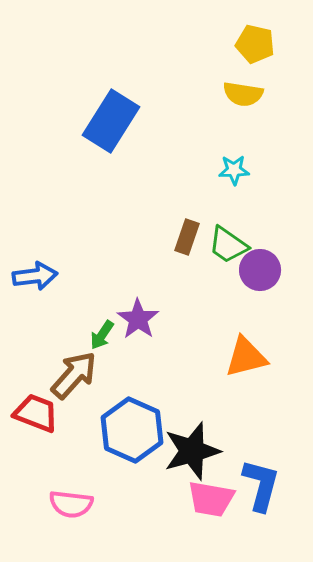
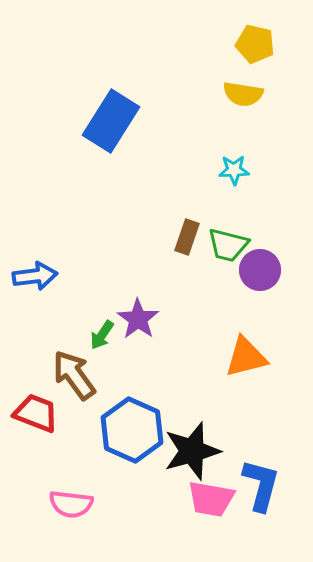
green trapezoid: rotated 21 degrees counterclockwise
brown arrow: rotated 78 degrees counterclockwise
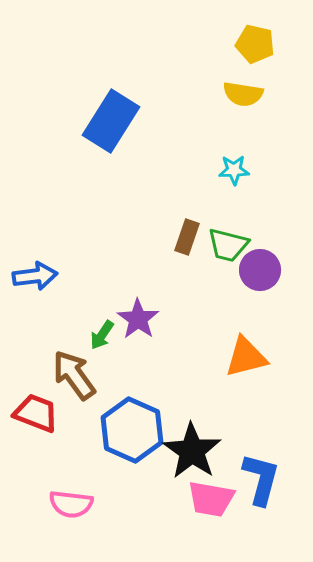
black star: rotated 22 degrees counterclockwise
blue L-shape: moved 6 px up
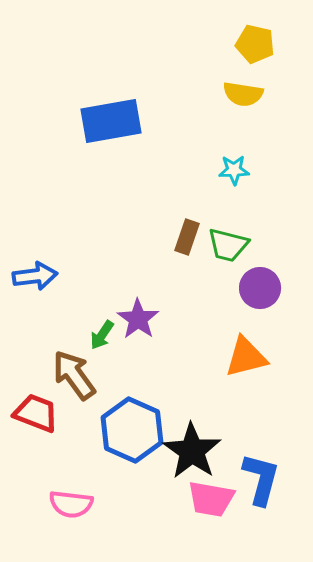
blue rectangle: rotated 48 degrees clockwise
purple circle: moved 18 px down
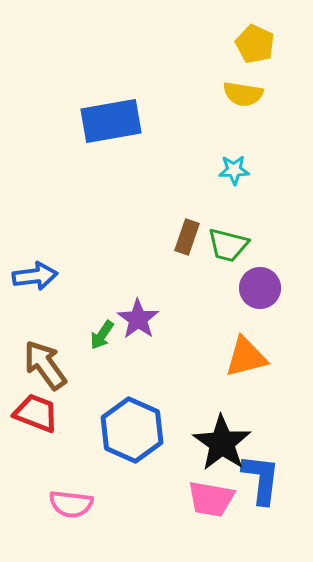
yellow pentagon: rotated 12 degrees clockwise
brown arrow: moved 29 px left, 10 px up
black star: moved 30 px right, 8 px up
blue L-shape: rotated 8 degrees counterclockwise
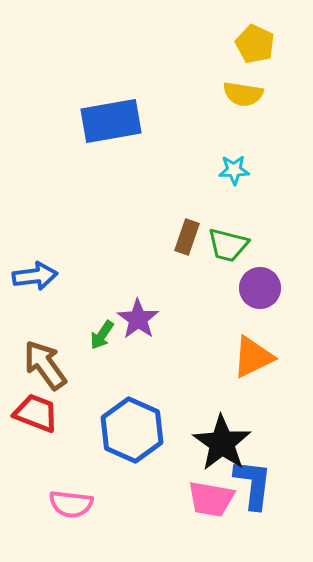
orange triangle: moved 7 px right; rotated 12 degrees counterclockwise
blue L-shape: moved 8 px left, 5 px down
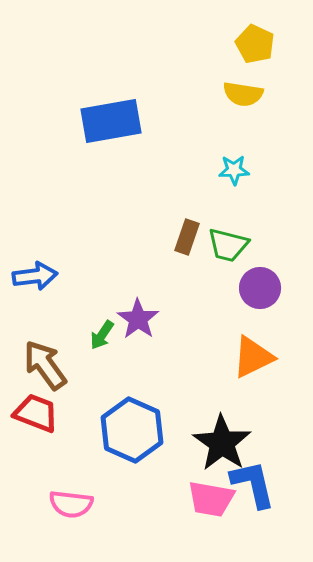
blue L-shape: rotated 20 degrees counterclockwise
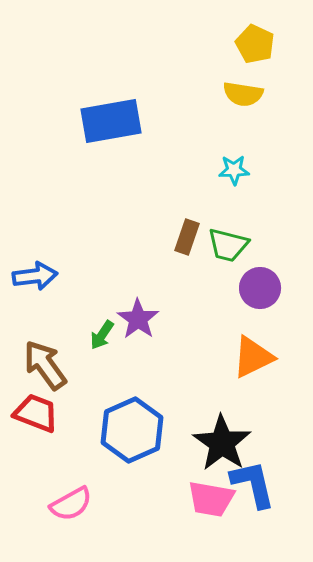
blue hexagon: rotated 12 degrees clockwise
pink semicircle: rotated 36 degrees counterclockwise
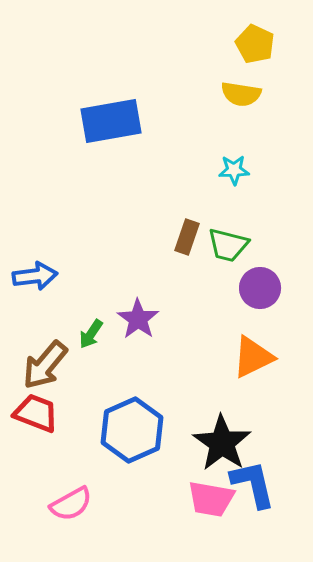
yellow semicircle: moved 2 px left
green arrow: moved 11 px left, 1 px up
brown arrow: rotated 104 degrees counterclockwise
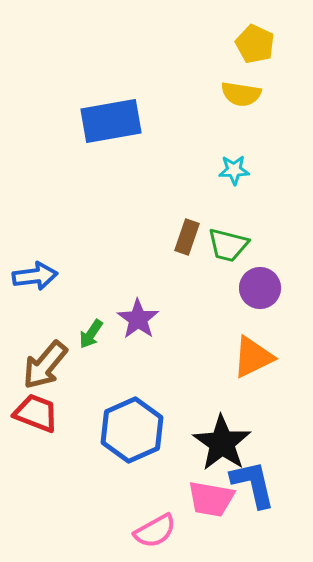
pink semicircle: moved 84 px right, 27 px down
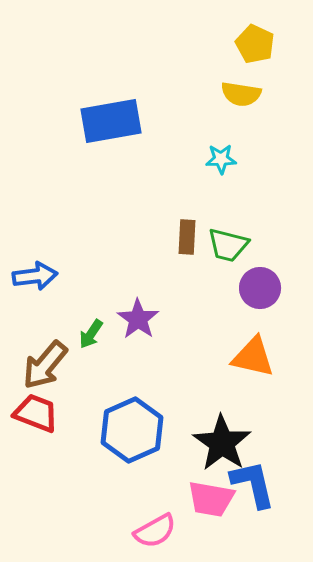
cyan star: moved 13 px left, 11 px up
brown rectangle: rotated 16 degrees counterclockwise
orange triangle: rotated 39 degrees clockwise
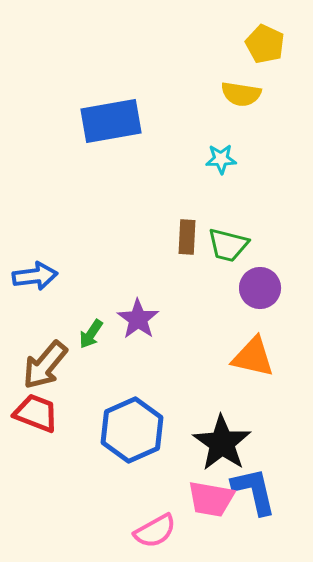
yellow pentagon: moved 10 px right
blue L-shape: moved 1 px right, 7 px down
